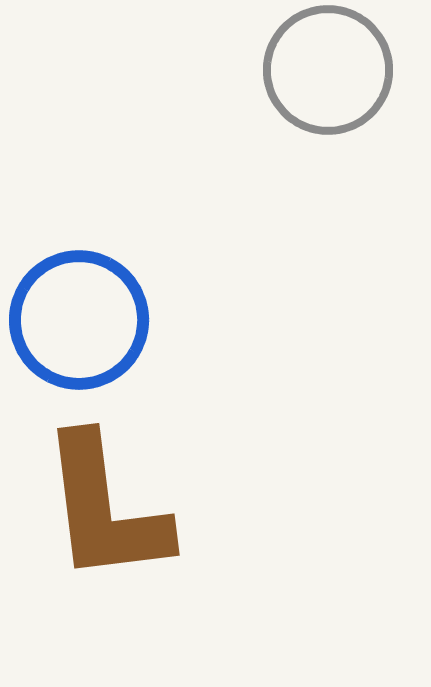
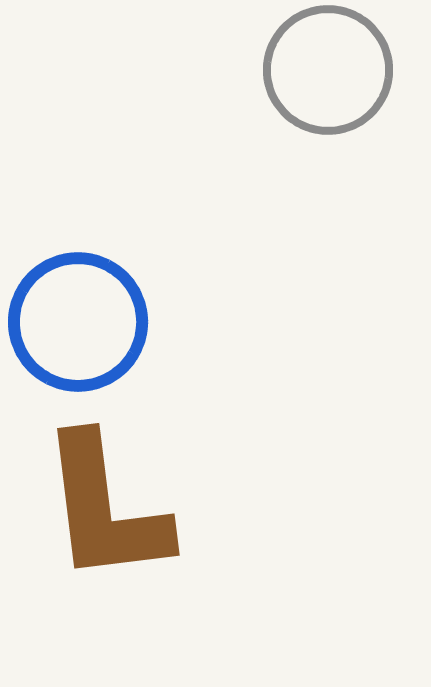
blue circle: moved 1 px left, 2 px down
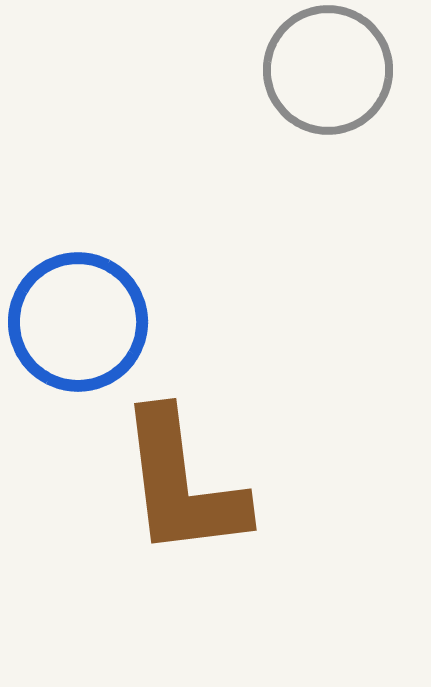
brown L-shape: moved 77 px right, 25 px up
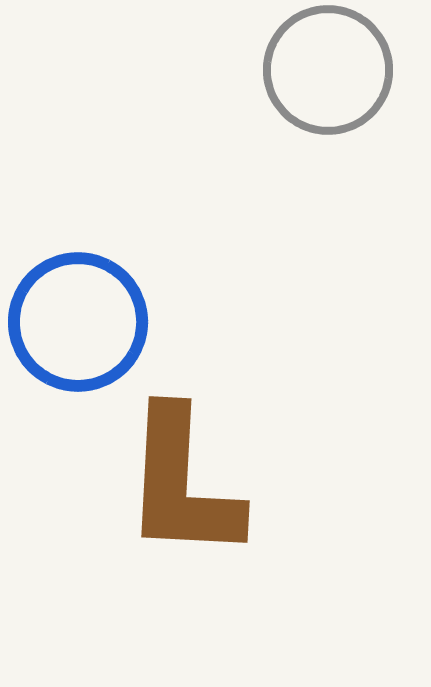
brown L-shape: rotated 10 degrees clockwise
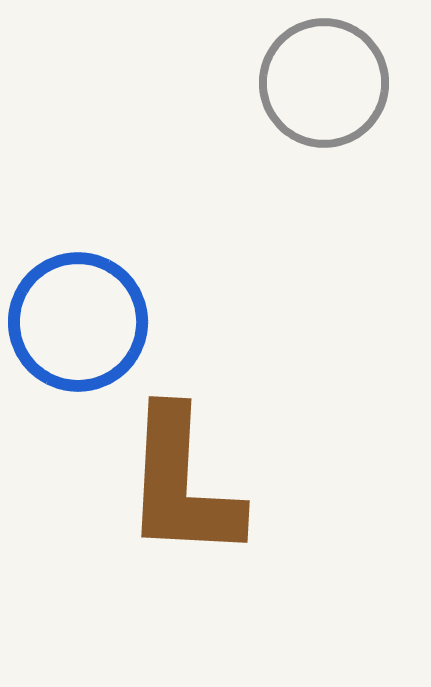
gray circle: moved 4 px left, 13 px down
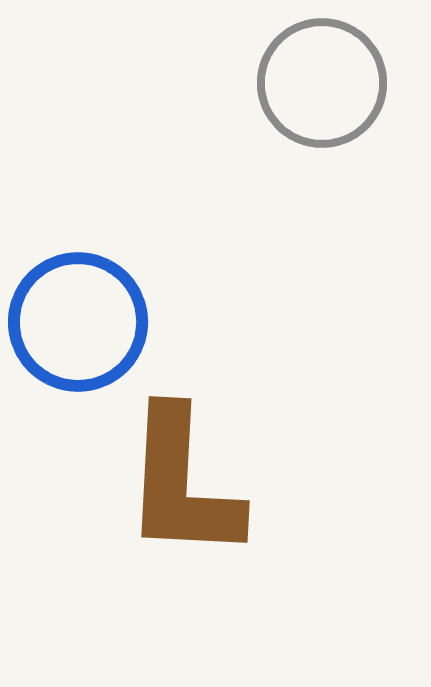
gray circle: moved 2 px left
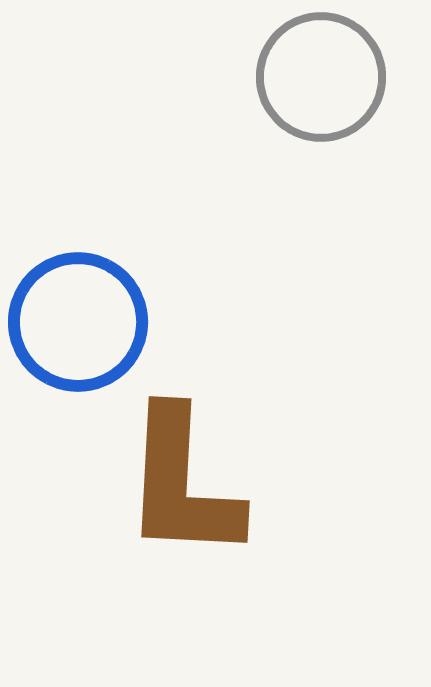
gray circle: moved 1 px left, 6 px up
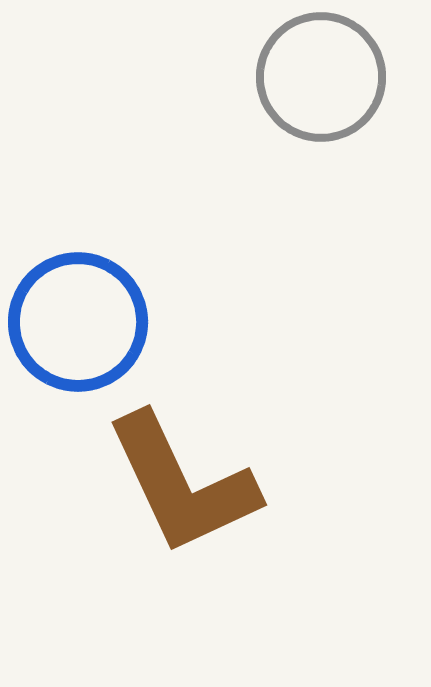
brown L-shape: rotated 28 degrees counterclockwise
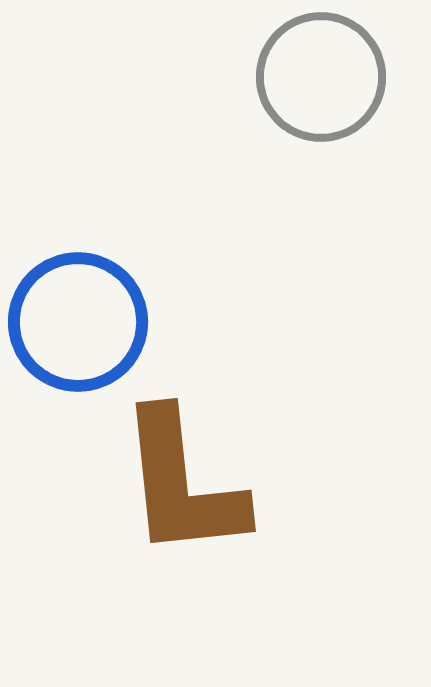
brown L-shape: rotated 19 degrees clockwise
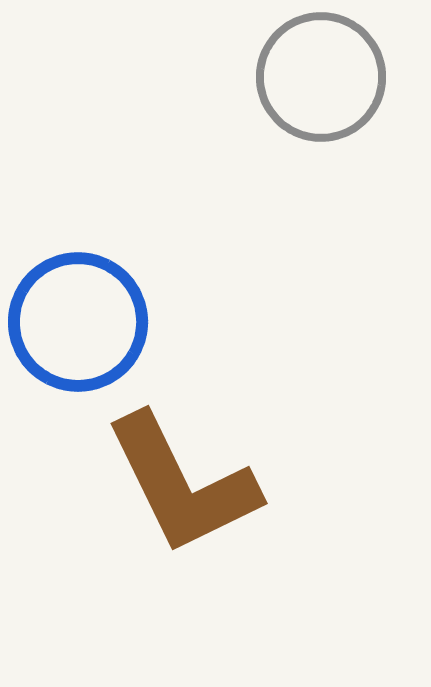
brown L-shape: rotated 20 degrees counterclockwise
